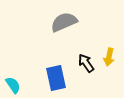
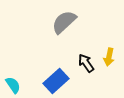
gray semicircle: rotated 20 degrees counterclockwise
blue rectangle: moved 3 px down; rotated 60 degrees clockwise
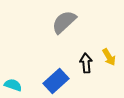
yellow arrow: rotated 42 degrees counterclockwise
black arrow: rotated 30 degrees clockwise
cyan semicircle: rotated 36 degrees counterclockwise
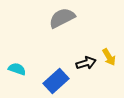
gray semicircle: moved 2 px left, 4 px up; rotated 16 degrees clockwise
black arrow: rotated 78 degrees clockwise
cyan semicircle: moved 4 px right, 16 px up
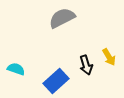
black arrow: moved 2 px down; rotated 90 degrees clockwise
cyan semicircle: moved 1 px left
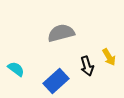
gray semicircle: moved 1 px left, 15 px down; rotated 12 degrees clockwise
black arrow: moved 1 px right, 1 px down
cyan semicircle: rotated 18 degrees clockwise
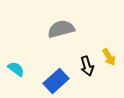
gray semicircle: moved 4 px up
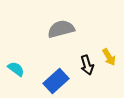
black arrow: moved 1 px up
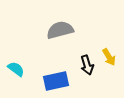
gray semicircle: moved 1 px left, 1 px down
blue rectangle: rotated 30 degrees clockwise
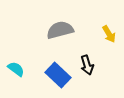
yellow arrow: moved 23 px up
blue rectangle: moved 2 px right, 6 px up; rotated 55 degrees clockwise
